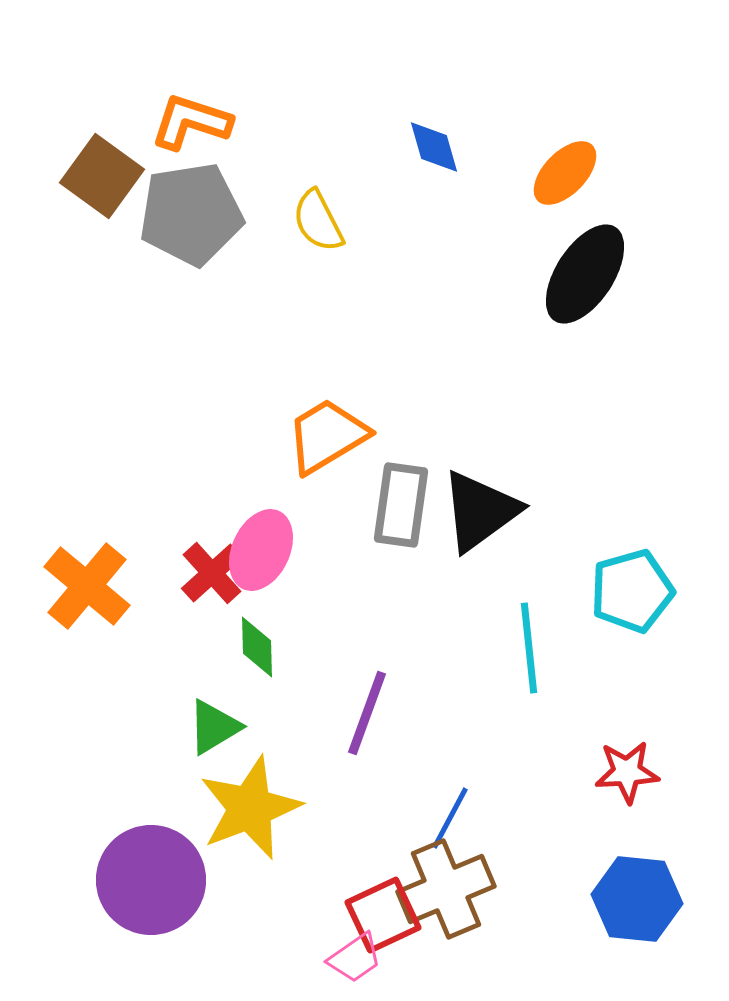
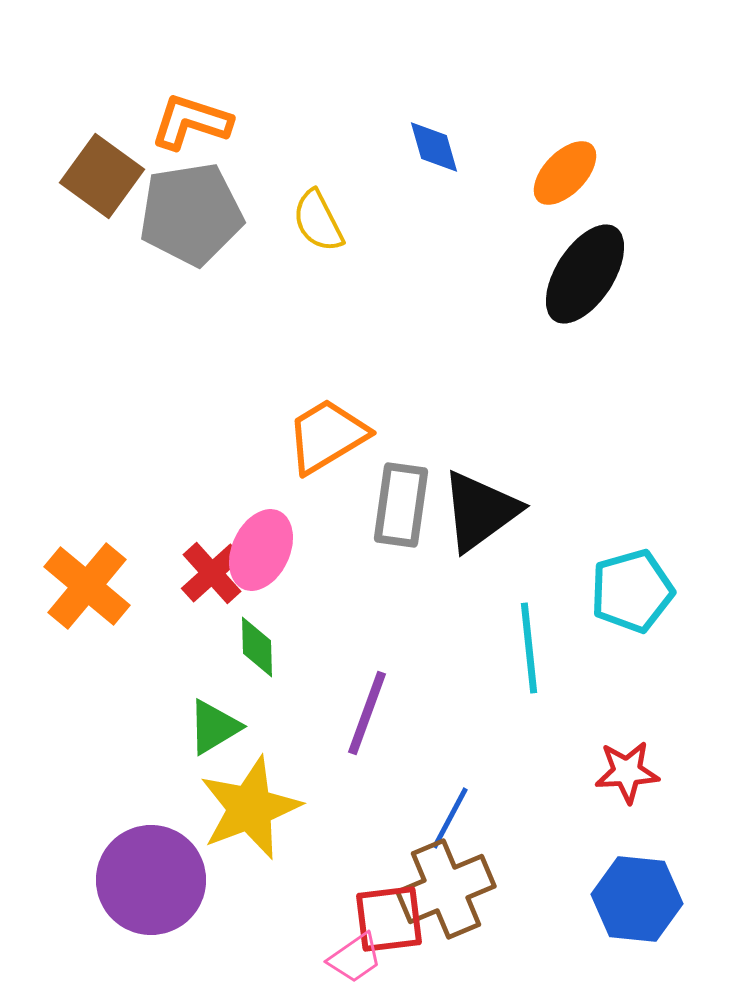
red square: moved 6 px right, 4 px down; rotated 18 degrees clockwise
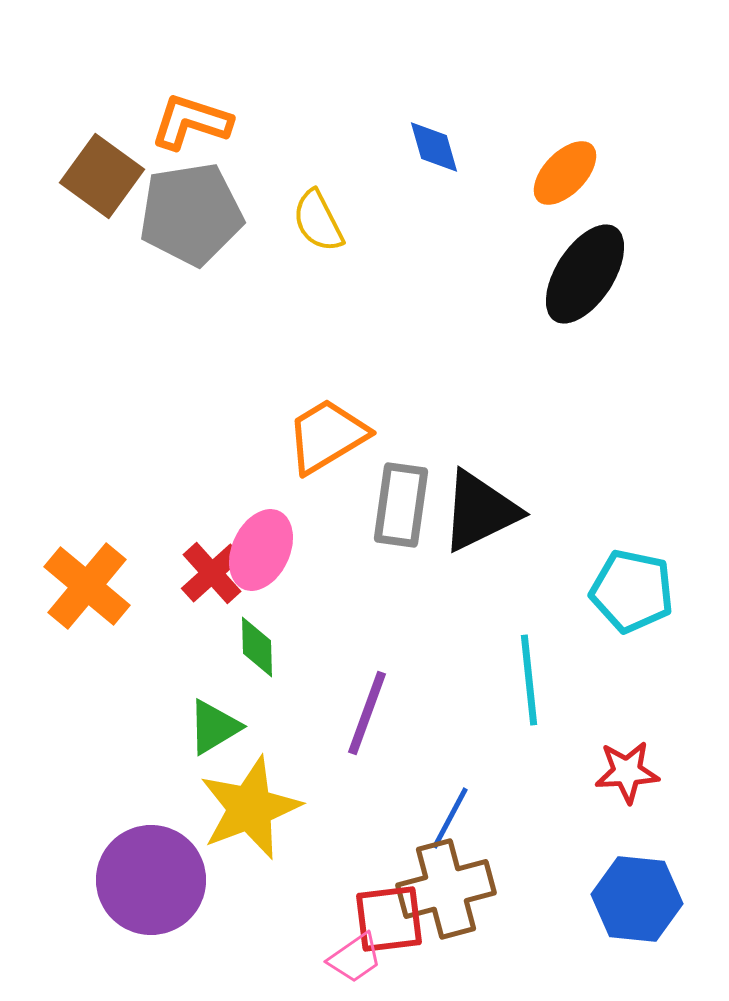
black triangle: rotated 10 degrees clockwise
cyan pentagon: rotated 28 degrees clockwise
cyan line: moved 32 px down
brown cross: rotated 8 degrees clockwise
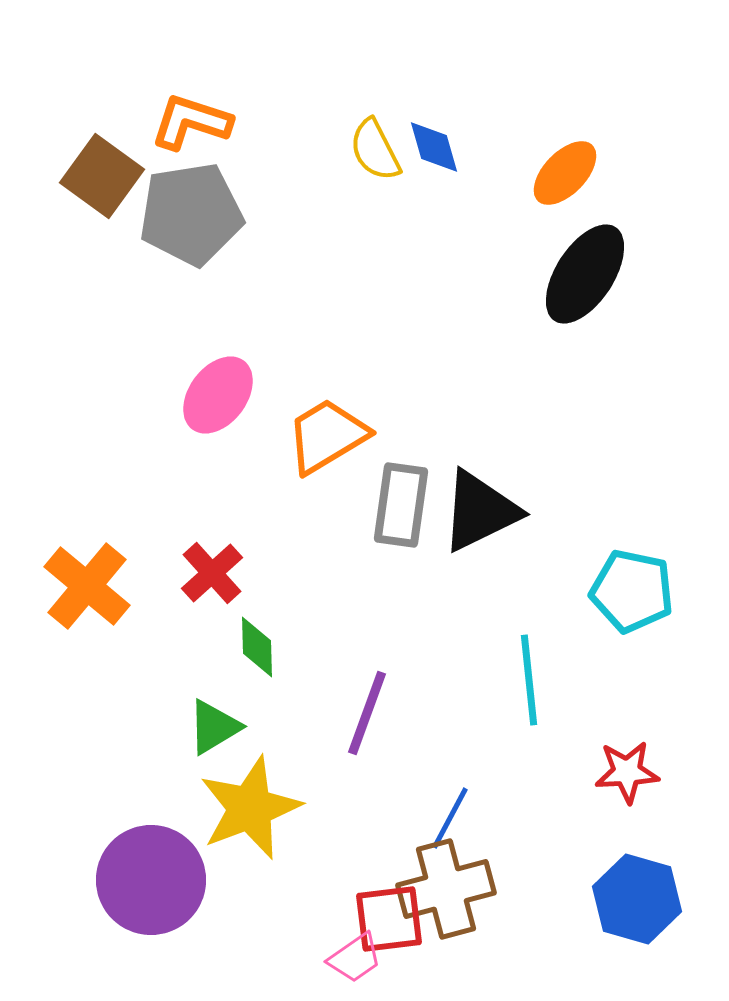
yellow semicircle: moved 57 px right, 71 px up
pink ellipse: moved 43 px left, 155 px up; rotated 12 degrees clockwise
blue hexagon: rotated 10 degrees clockwise
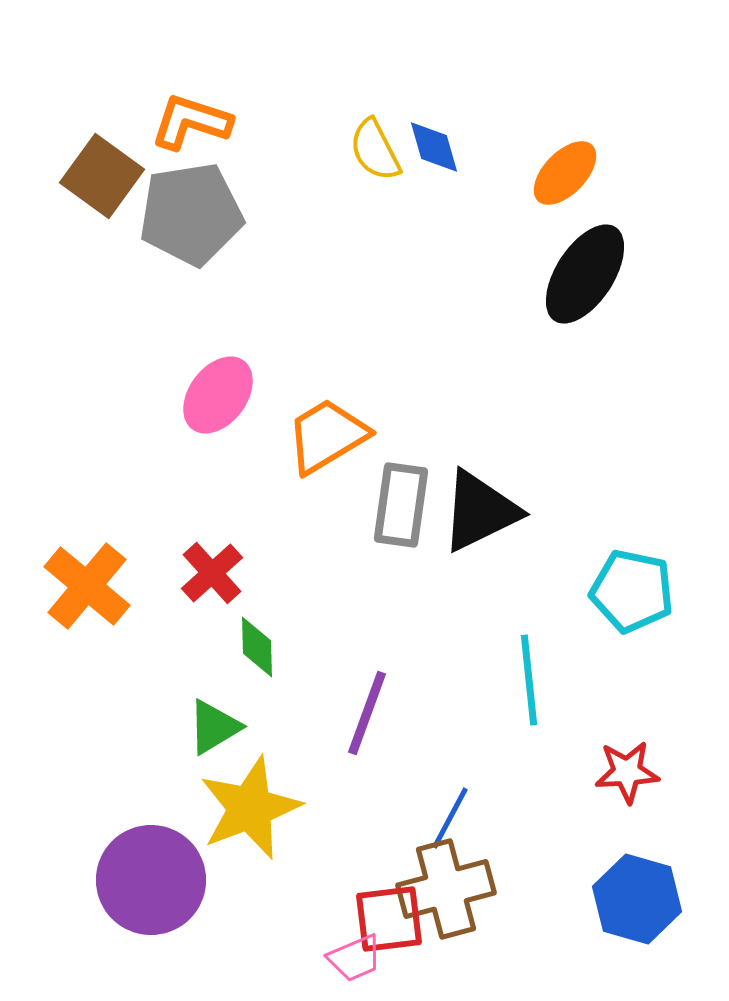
pink trapezoid: rotated 12 degrees clockwise
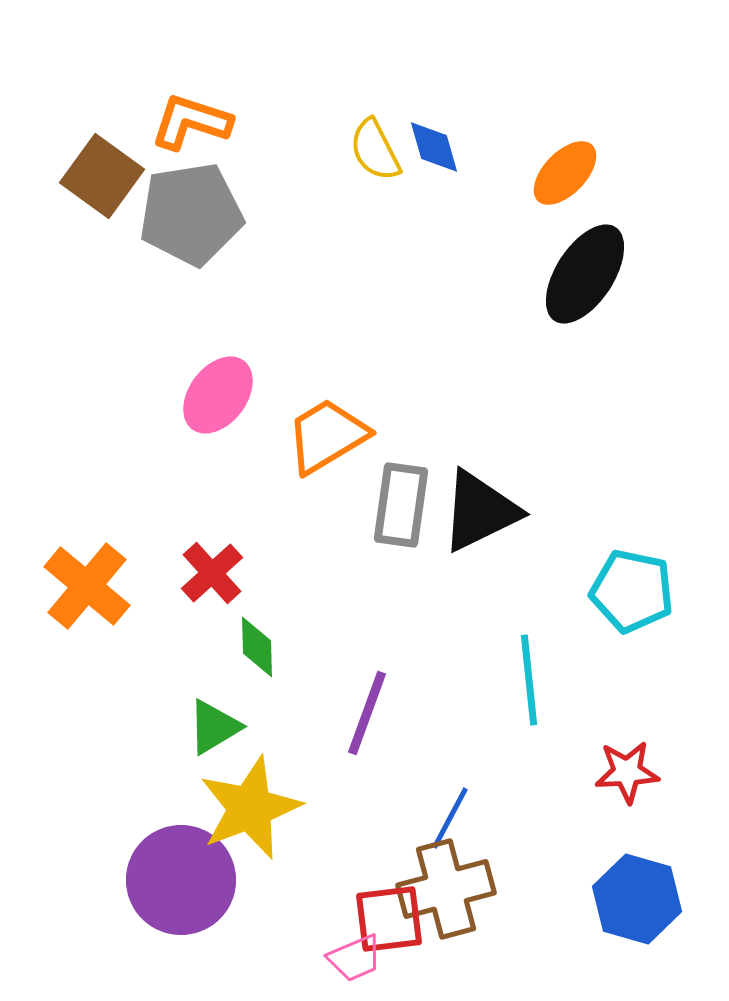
purple circle: moved 30 px right
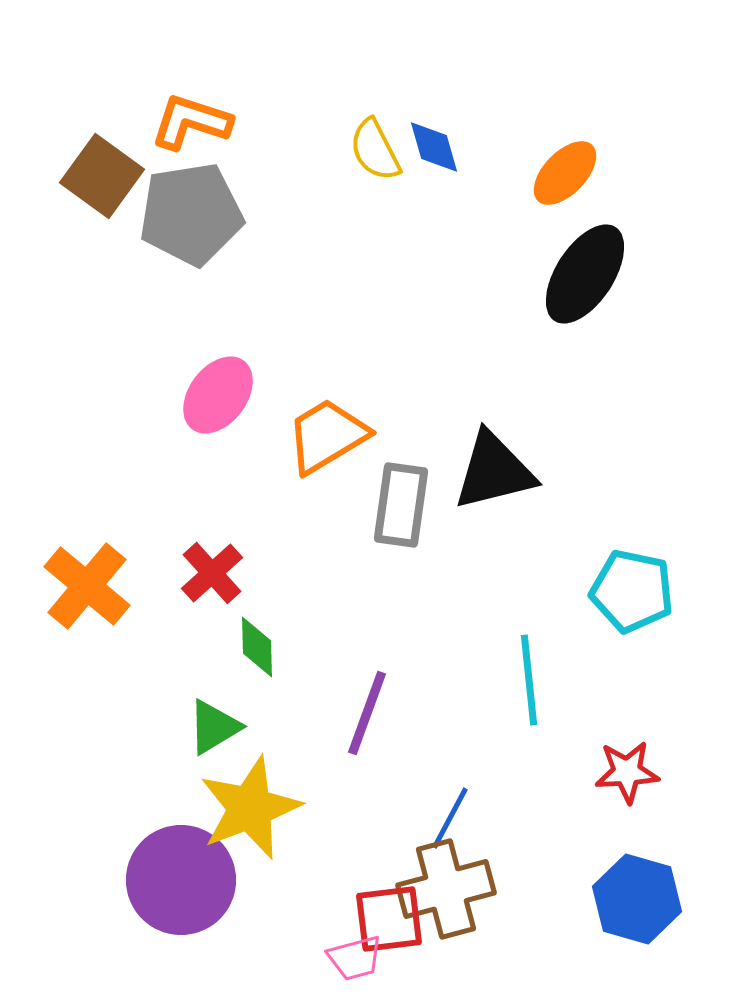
black triangle: moved 14 px right, 40 px up; rotated 12 degrees clockwise
pink trapezoid: rotated 8 degrees clockwise
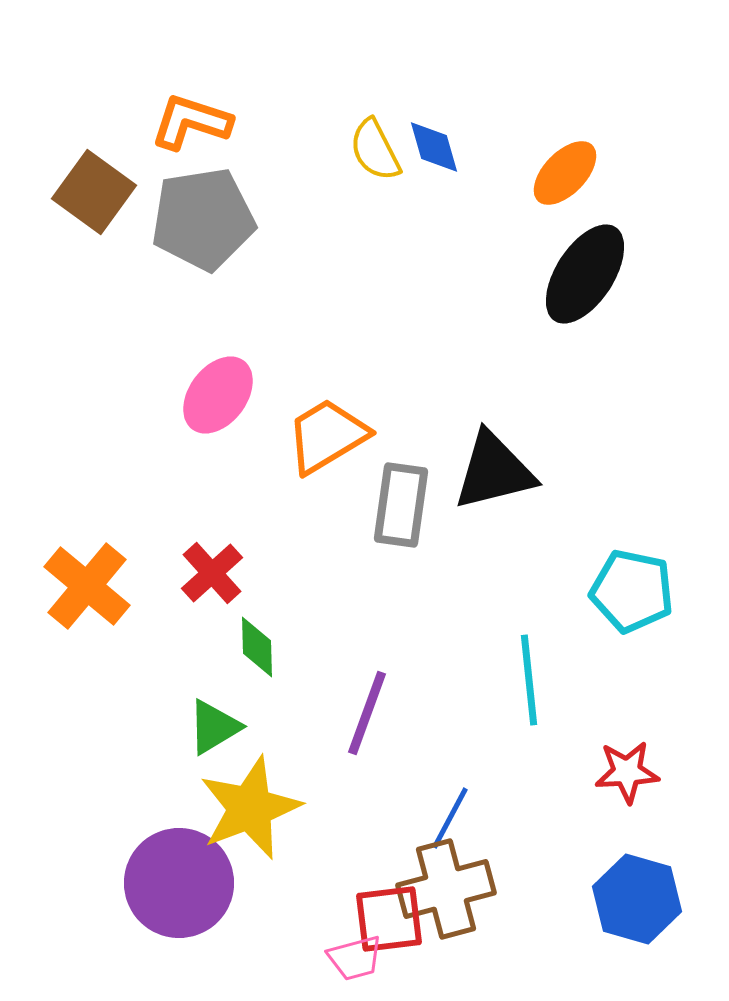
brown square: moved 8 px left, 16 px down
gray pentagon: moved 12 px right, 5 px down
purple circle: moved 2 px left, 3 px down
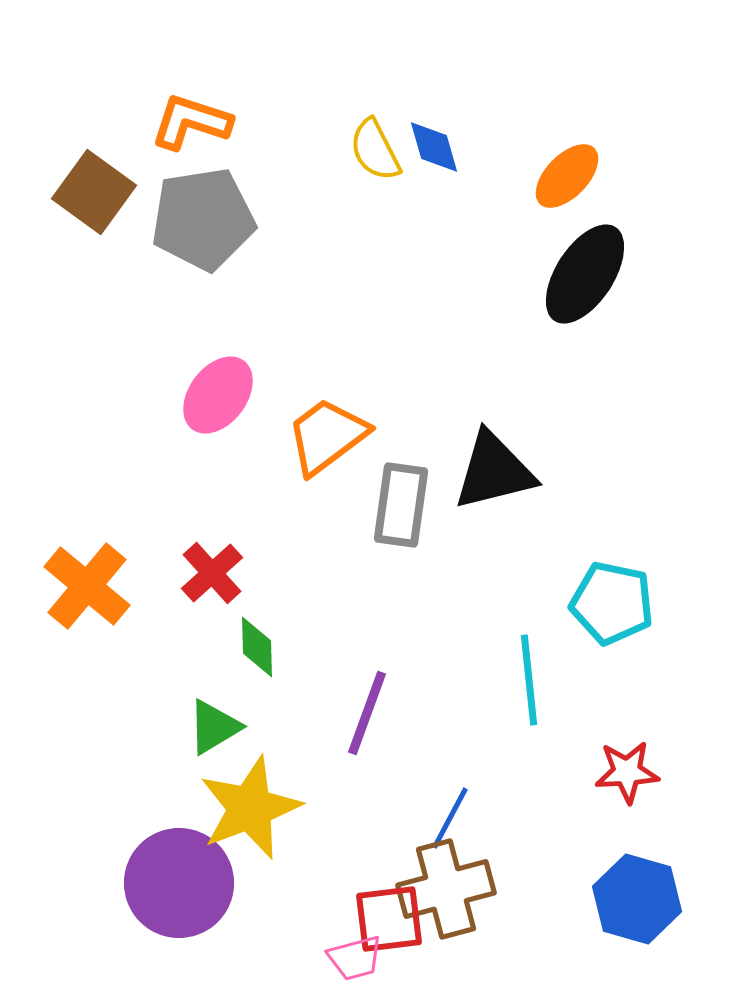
orange ellipse: moved 2 px right, 3 px down
orange trapezoid: rotated 6 degrees counterclockwise
cyan pentagon: moved 20 px left, 12 px down
